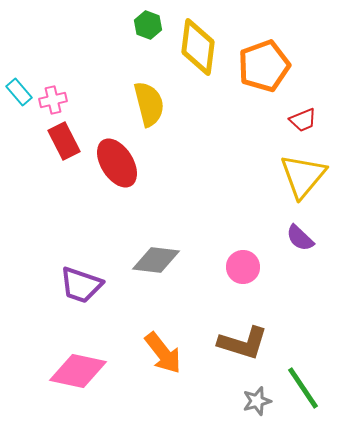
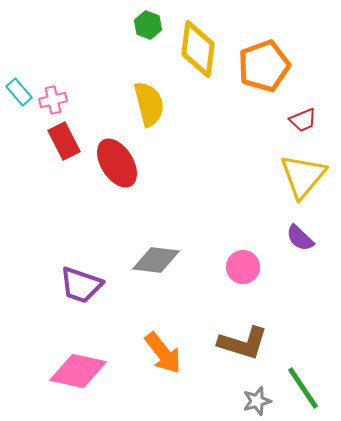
yellow diamond: moved 2 px down
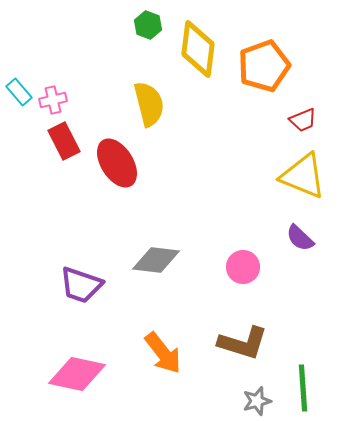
yellow triangle: rotated 48 degrees counterclockwise
pink diamond: moved 1 px left, 3 px down
green line: rotated 30 degrees clockwise
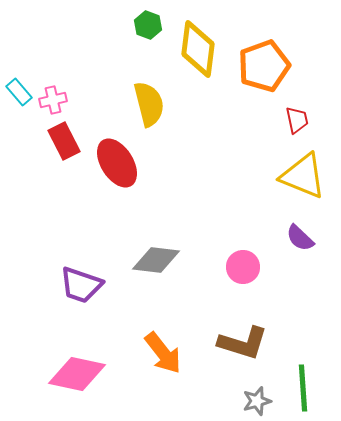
red trapezoid: moved 6 px left; rotated 80 degrees counterclockwise
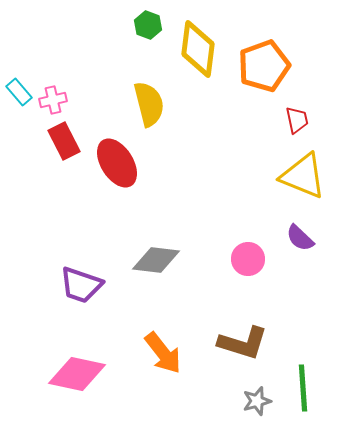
pink circle: moved 5 px right, 8 px up
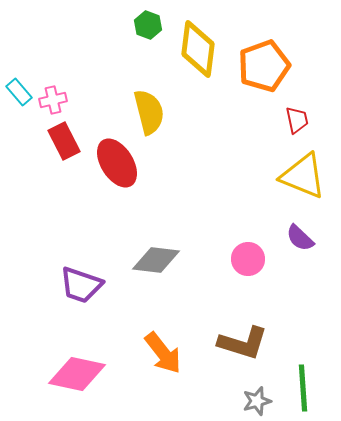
yellow semicircle: moved 8 px down
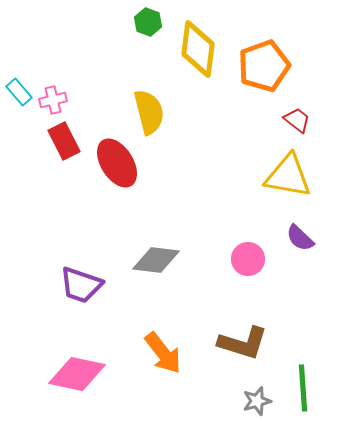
green hexagon: moved 3 px up
red trapezoid: rotated 40 degrees counterclockwise
yellow triangle: moved 15 px left; rotated 12 degrees counterclockwise
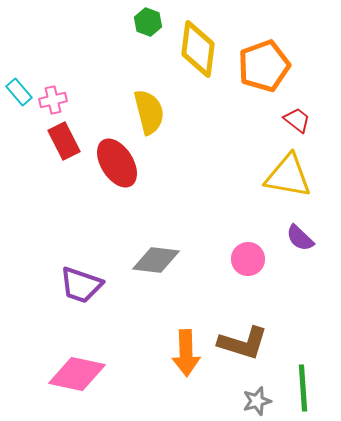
orange arrow: moved 23 px right; rotated 36 degrees clockwise
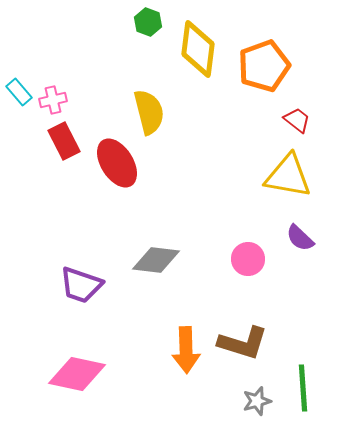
orange arrow: moved 3 px up
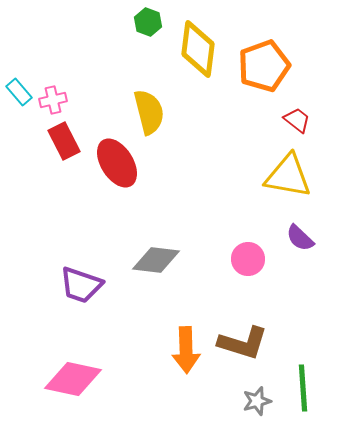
pink diamond: moved 4 px left, 5 px down
